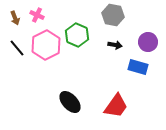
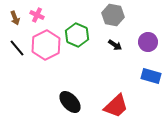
black arrow: rotated 24 degrees clockwise
blue rectangle: moved 13 px right, 9 px down
red trapezoid: rotated 12 degrees clockwise
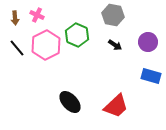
brown arrow: rotated 16 degrees clockwise
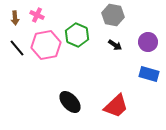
pink hexagon: rotated 16 degrees clockwise
blue rectangle: moved 2 px left, 2 px up
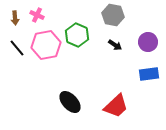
blue rectangle: rotated 24 degrees counterclockwise
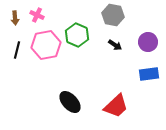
black line: moved 2 px down; rotated 54 degrees clockwise
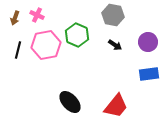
brown arrow: rotated 24 degrees clockwise
black line: moved 1 px right
red trapezoid: rotated 8 degrees counterclockwise
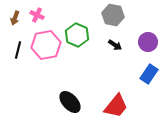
blue rectangle: rotated 48 degrees counterclockwise
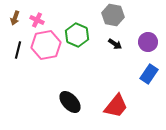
pink cross: moved 5 px down
black arrow: moved 1 px up
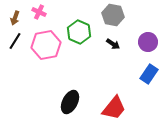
pink cross: moved 2 px right, 8 px up
green hexagon: moved 2 px right, 3 px up
black arrow: moved 2 px left
black line: moved 3 px left, 9 px up; rotated 18 degrees clockwise
black ellipse: rotated 70 degrees clockwise
red trapezoid: moved 2 px left, 2 px down
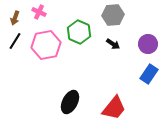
gray hexagon: rotated 15 degrees counterclockwise
purple circle: moved 2 px down
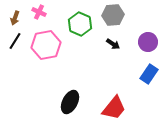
green hexagon: moved 1 px right, 8 px up
purple circle: moved 2 px up
